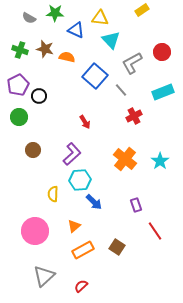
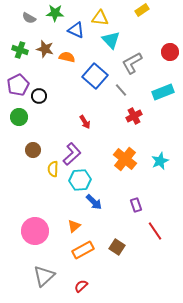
red circle: moved 8 px right
cyan star: rotated 12 degrees clockwise
yellow semicircle: moved 25 px up
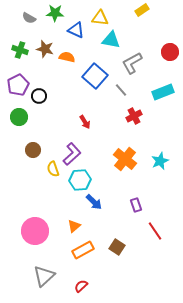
cyan triangle: rotated 36 degrees counterclockwise
yellow semicircle: rotated 21 degrees counterclockwise
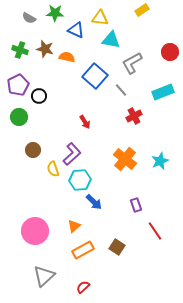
red semicircle: moved 2 px right, 1 px down
